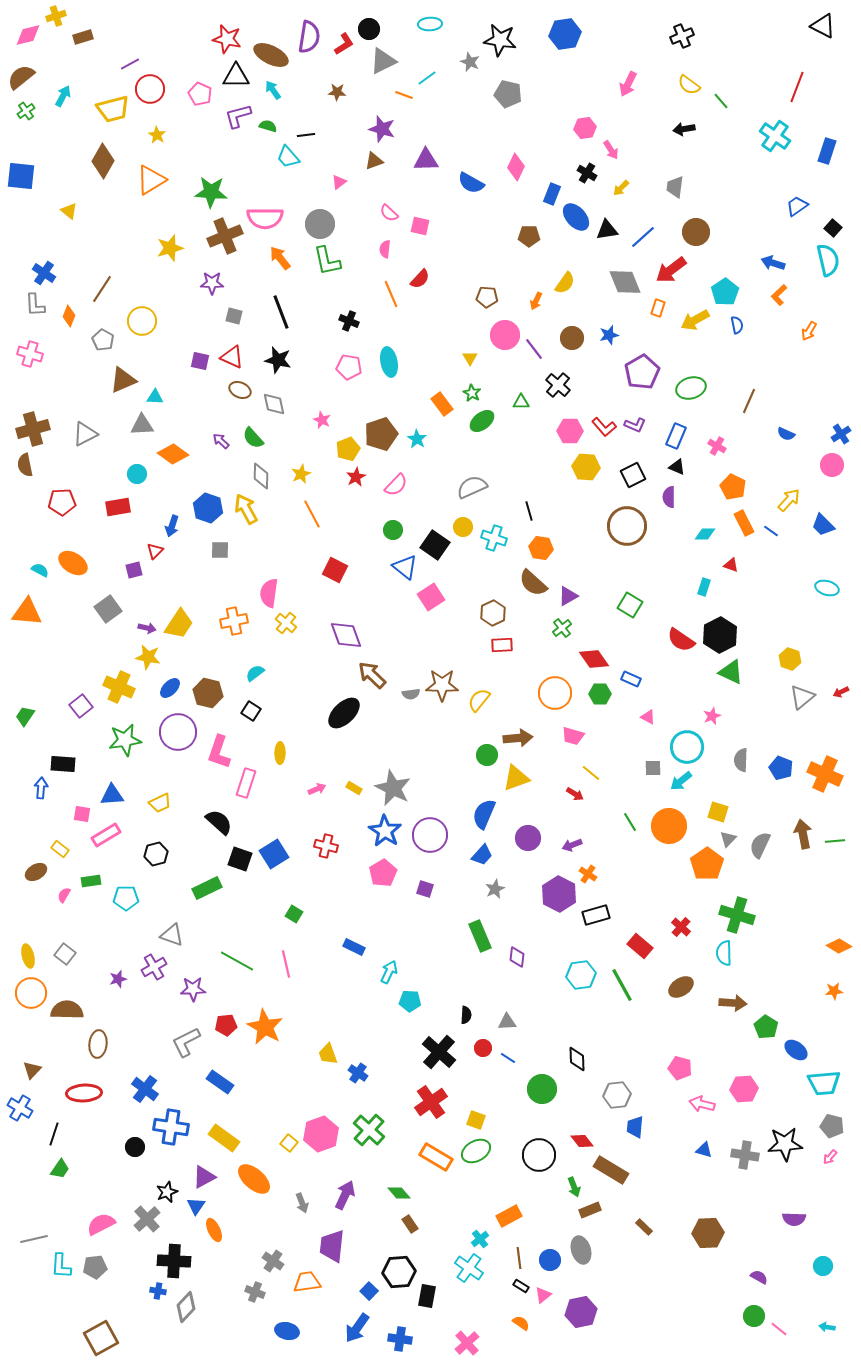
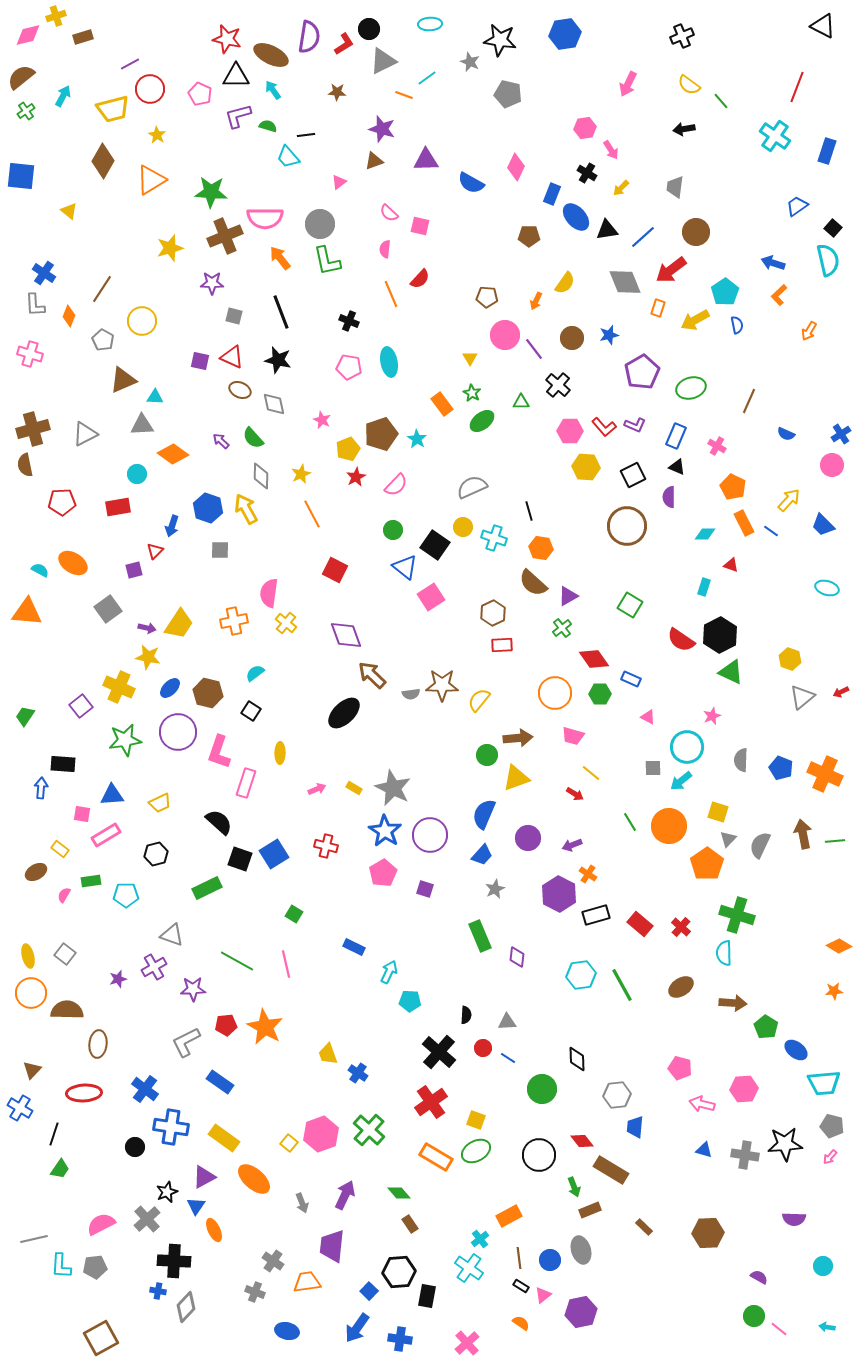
cyan pentagon at (126, 898): moved 3 px up
red rectangle at (640, 946): moved 22 px up
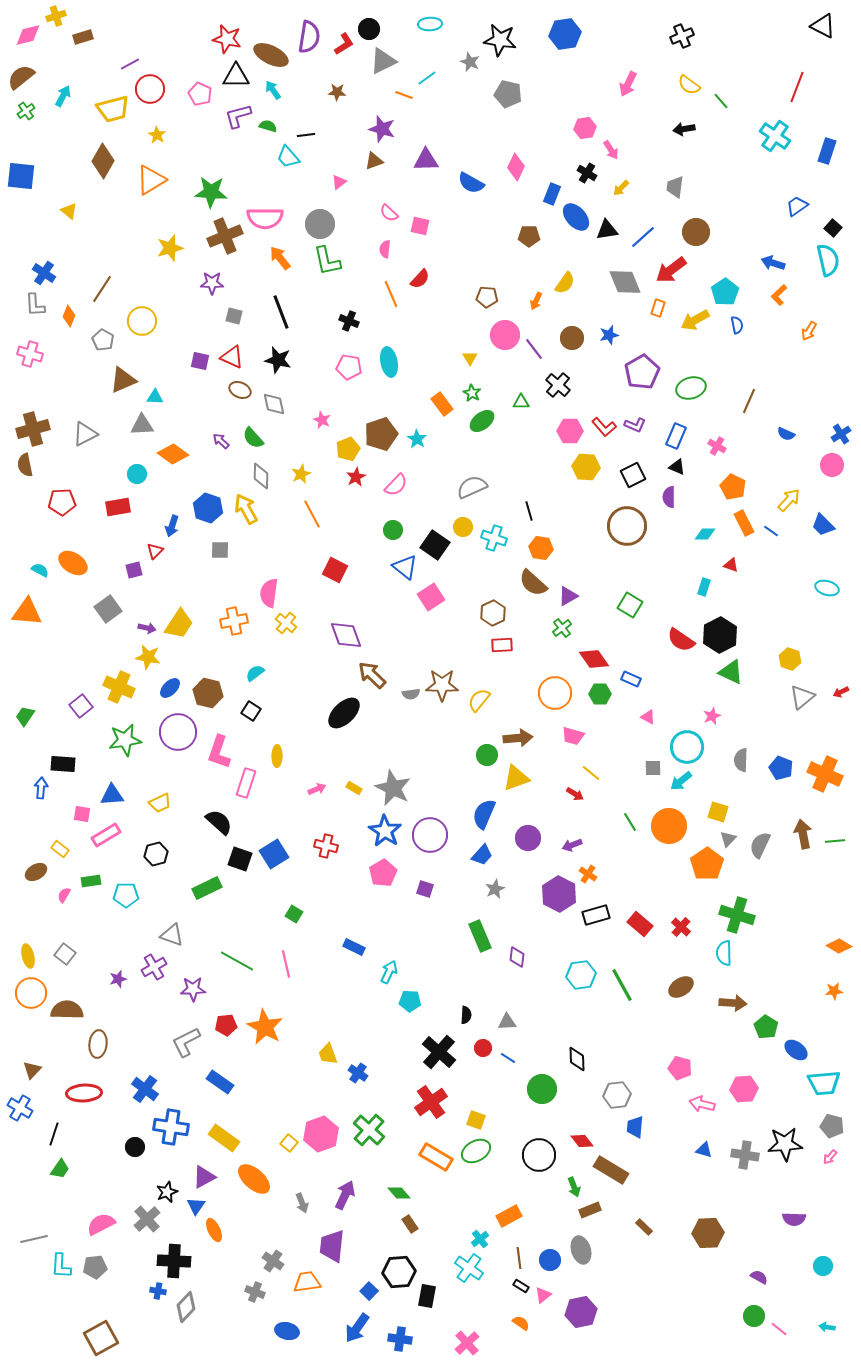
yellow ellipse at (280, 753): moved 3 px left, 3 px down
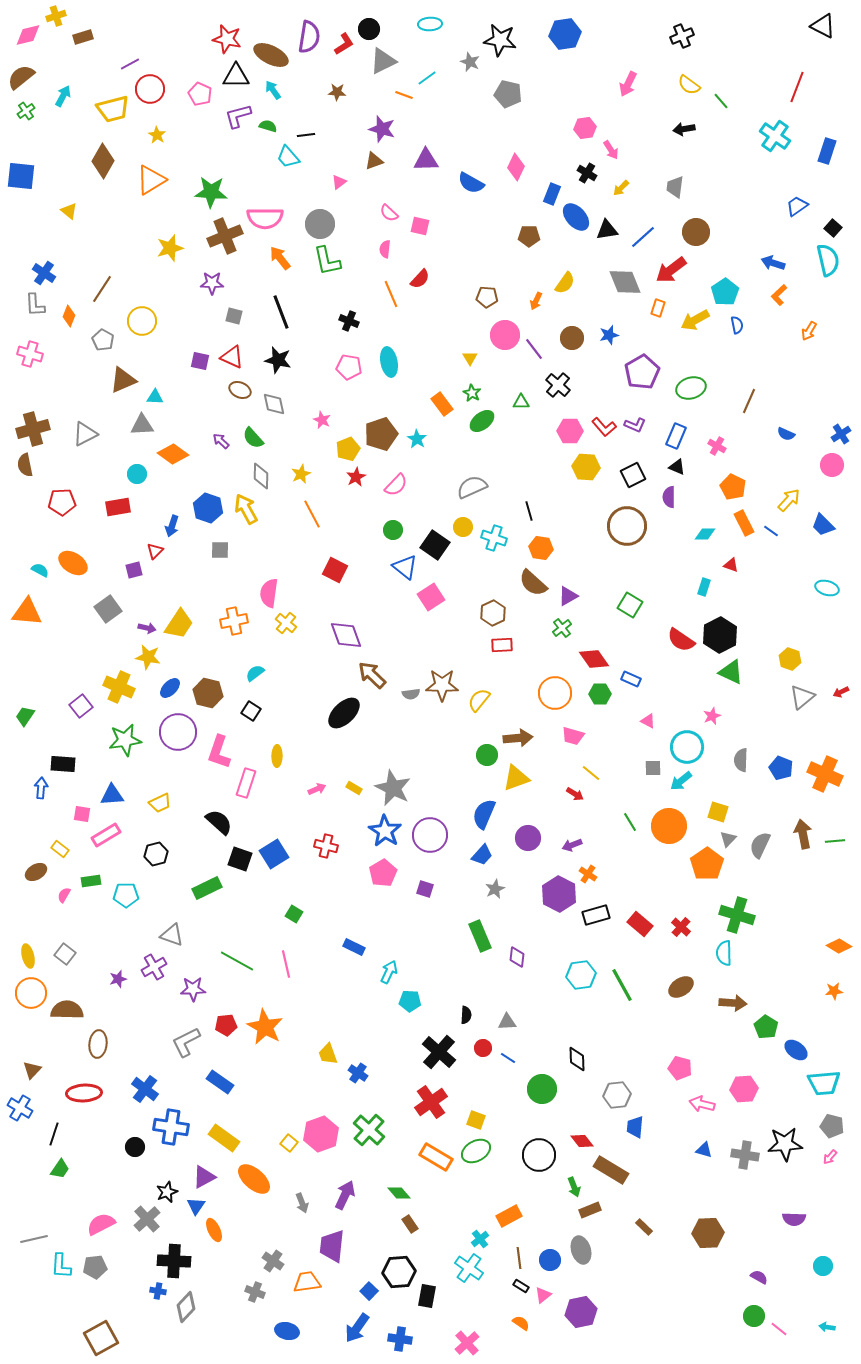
pink triangle at (648, 717): moved 4 px down
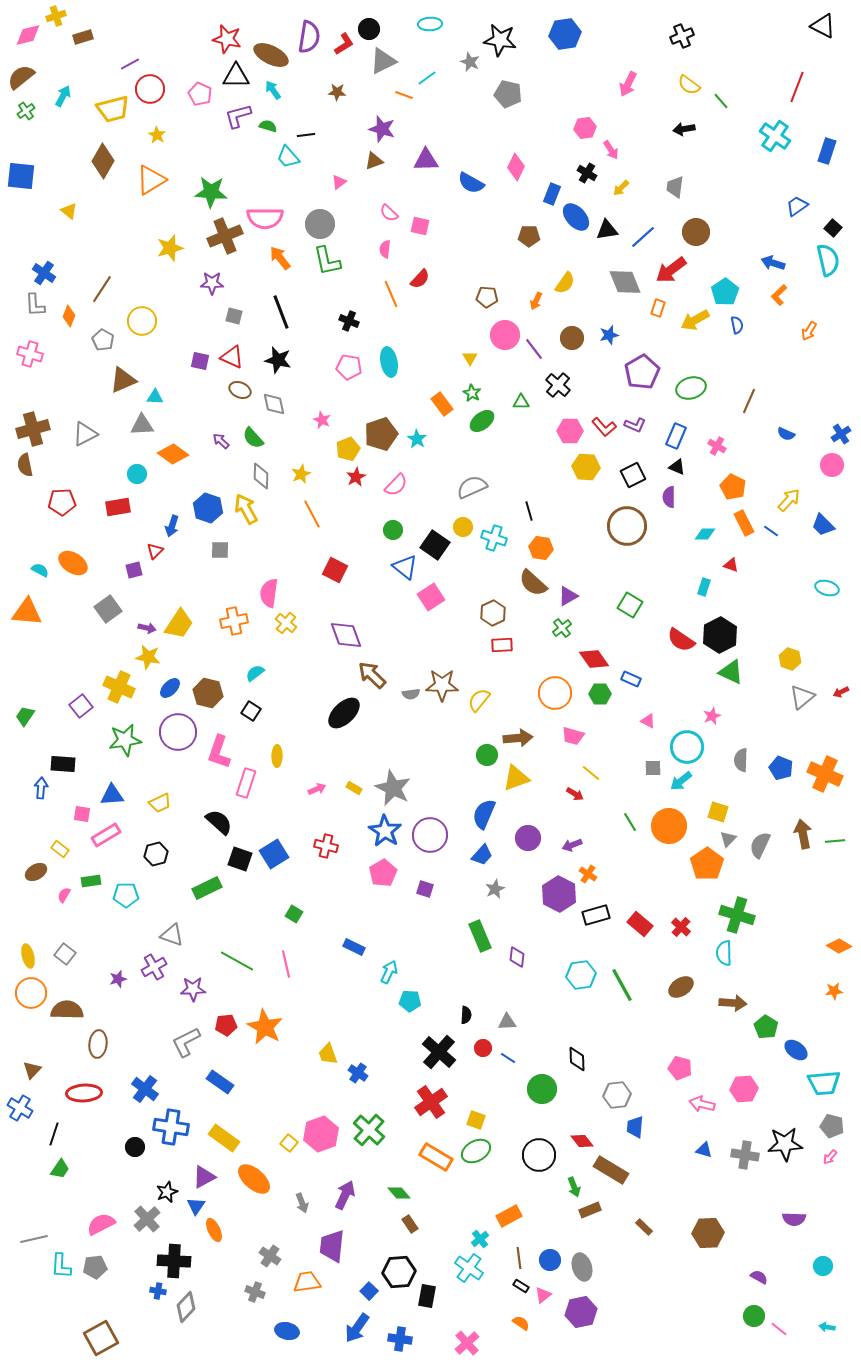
gray ellipse at (581, 1250): moved 1 px right, 17 px down
gray cross at (273, 1261): moved 3 px left, 5 px up
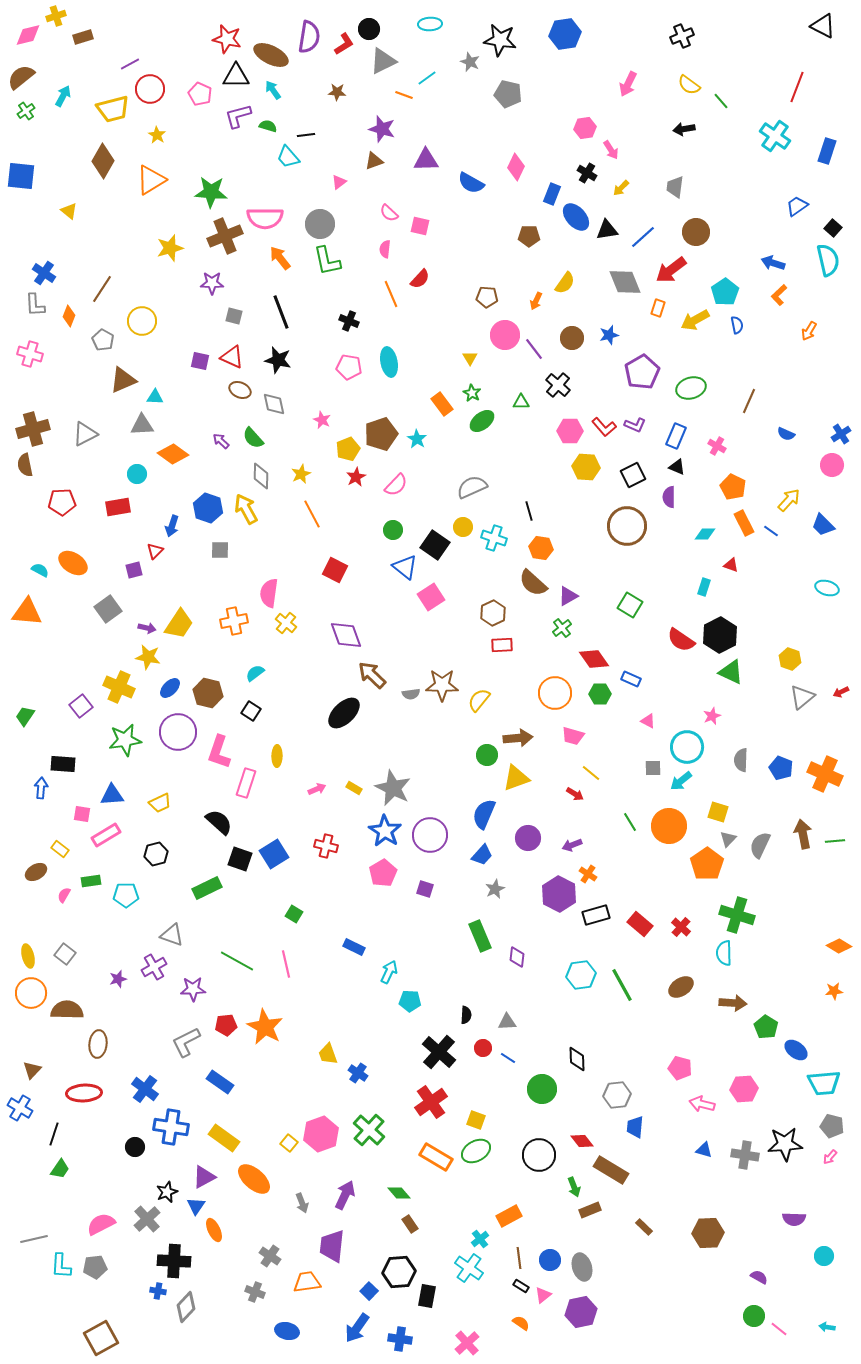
cyan circle at (823, 1266): moved 1 px right, 10 px up
